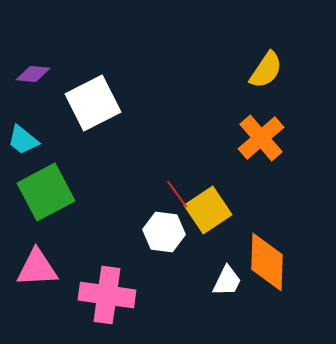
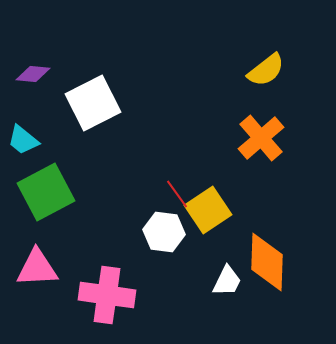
yellow semicircle: rotated 18 degrees clockwise
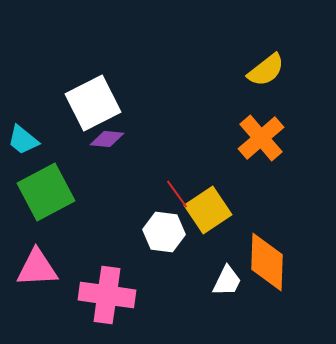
purple diamond: moved 74 px right, 65 px down
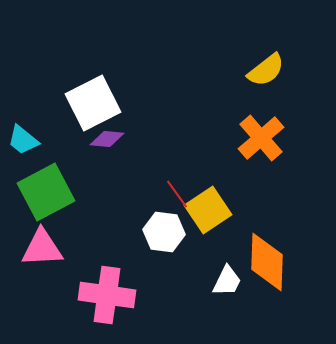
pink triangle: moved 5 px right, 20 px up
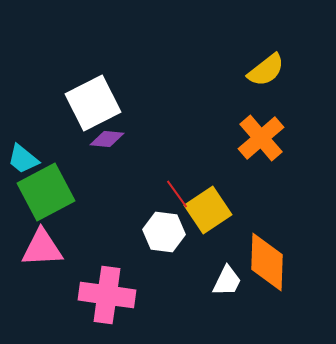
cyan trapezoid: moved 19 px down
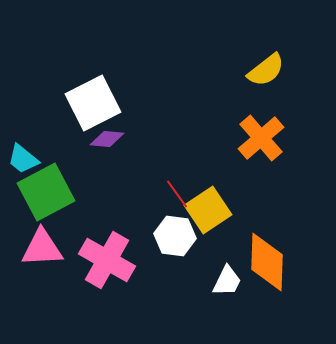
white hexagon: moved 11 px right, 4 px down
pink cross: moved 35 px up; rotated 22 degrees clockwise
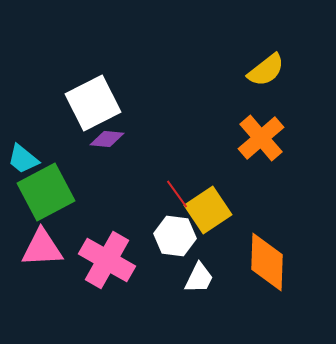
white trapezoid: moved 28 px left, 3 px up
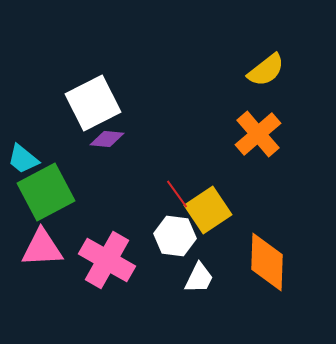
orange cross: moved 3 px left, 4 px up
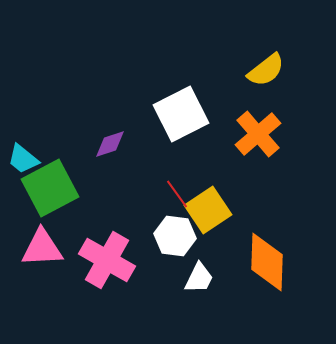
white square: moved 88 px right, 11 px down
purple diamond: moved 3 px right, 5 px down; rotated 24 degrees counterclockwise
green square: moved 4 px right, 4 px up
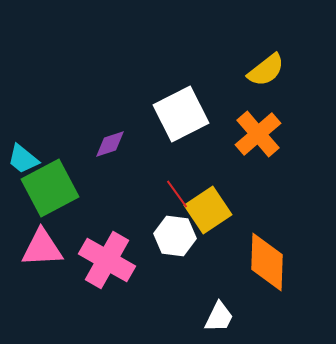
white trapezoid: moved 20 px right, 39 px down
